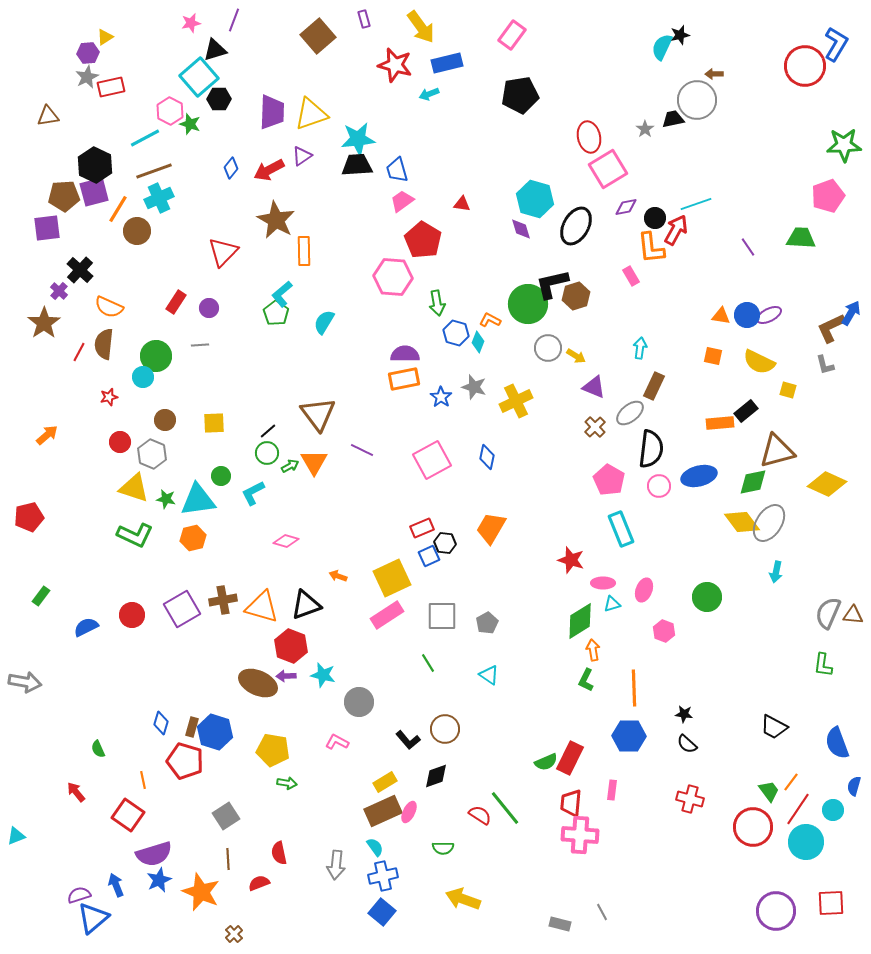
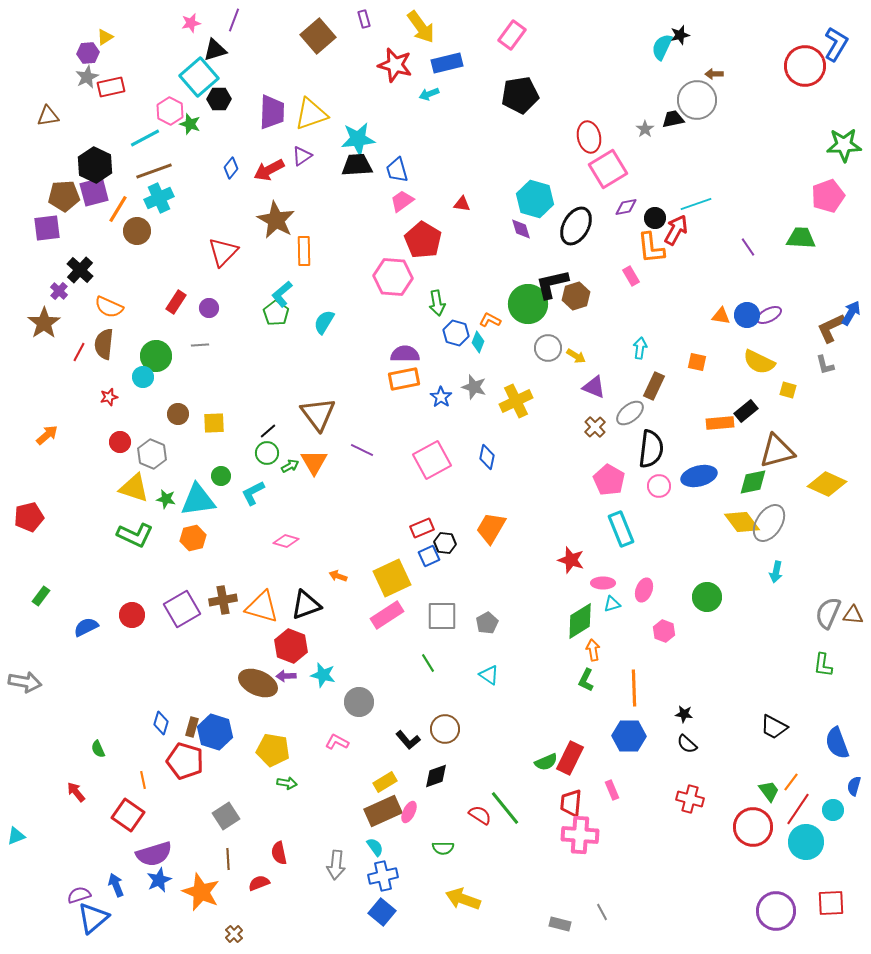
orange square at (713, 356): moved 16 px left, 6 px down
brown circle at (165, 420): moved 13 px right, 6 px up
pink rectangle at (612, 790): rotated 30 degrees counterclockwise
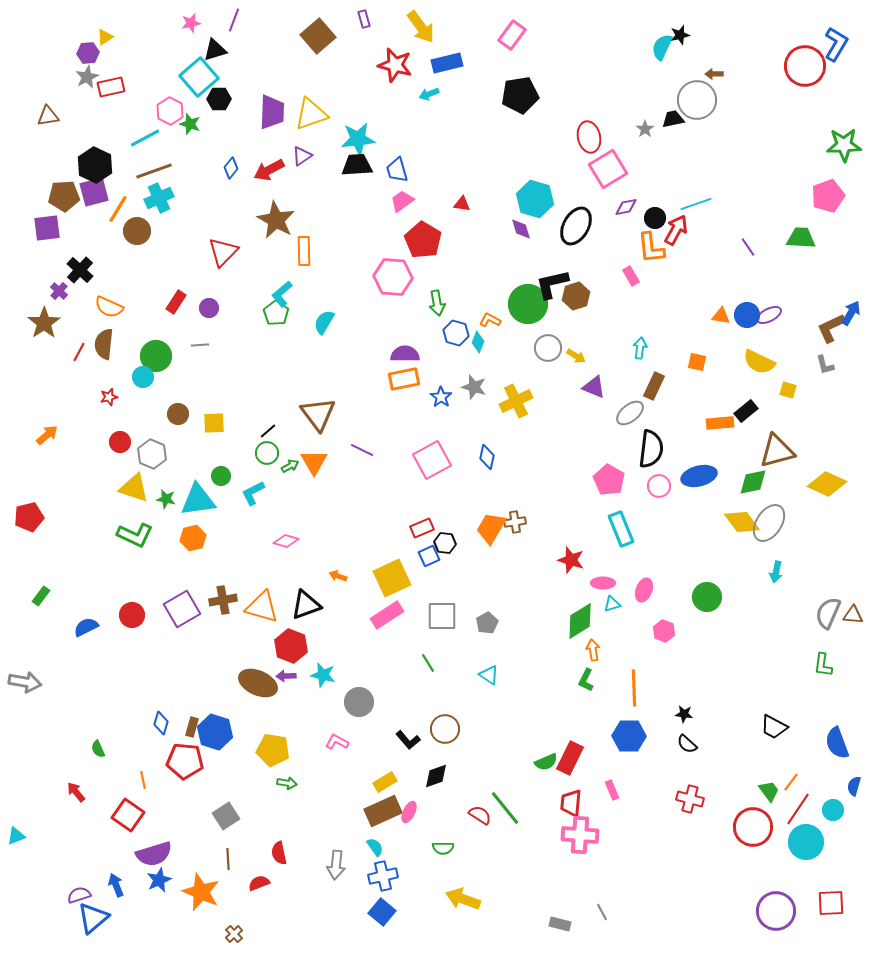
brown cross at (595, 427): moved 80 px left, 95 px down; rotated 35 degrees clockwise
red pentagon at (185, 761): rotated 12 degrees counterclockwise
